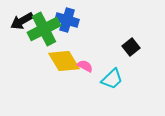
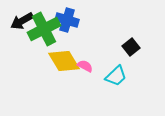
cyan trapezoid: moved 4 px right, 3 px up
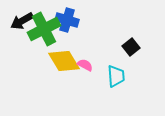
pink semicircle: moved 1 px up
cyan trapezoid: rotated 50 degrees counterclockwise
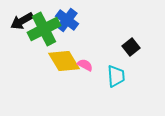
blue cross: rotated 20 degrees clockwise
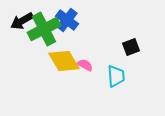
black square: rotated 18 degrees clockwise
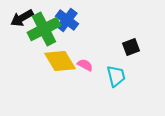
black arrow: moved 3 px up
yellow diamond: moved 4 px left
cyan trapezoid: rotated 10 degrees counterclockwise
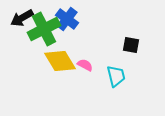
blue cross: moved 1 px up
black square: moved 2 px up; rotated 30 degrees clockwise
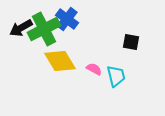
black arrow: moved 1 px left, 10 px down
black square: moved 3 px up
pink semicircle: moved 9 px right, 4 px down
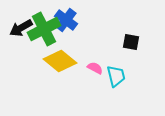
blue cross: moved 1 px left, 1 px down
yellow diamond: rotated 20 degrees counterclockwise
pink semicircle: moved 1 px right, 1 px up
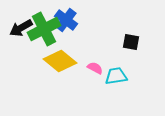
cyan trapezoid: rotated 85 degrees counterclockwise
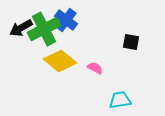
cyan trapezoid: moved 4 px right, 24 px down
